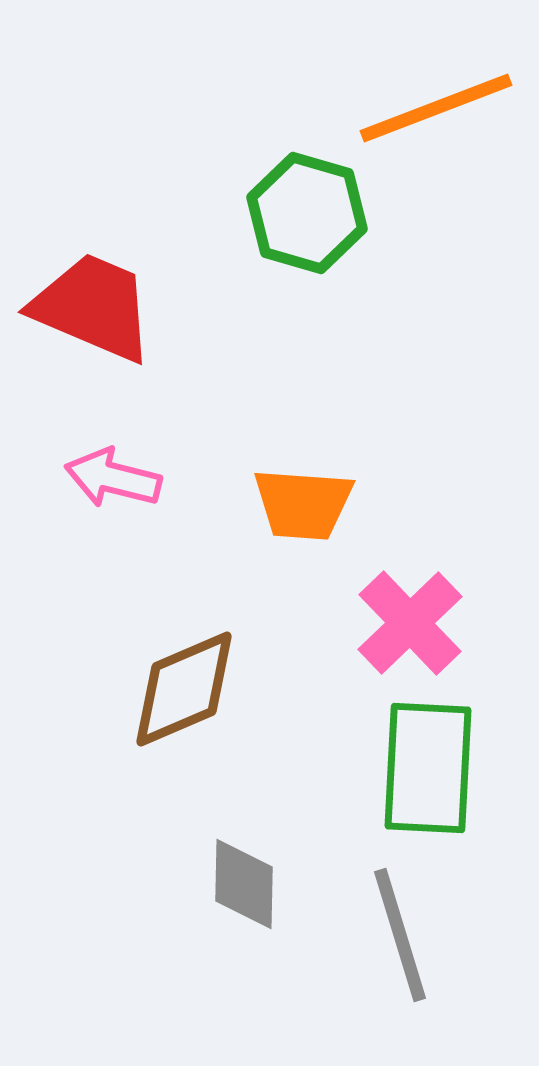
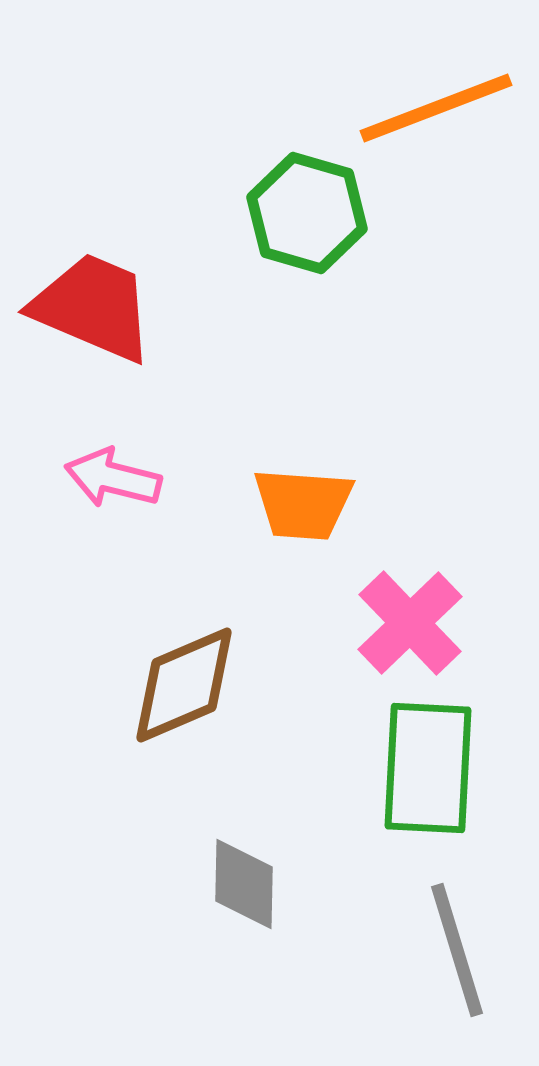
brown diamond: moved 4 px up
gray line: moved 57 px right, 15 px down
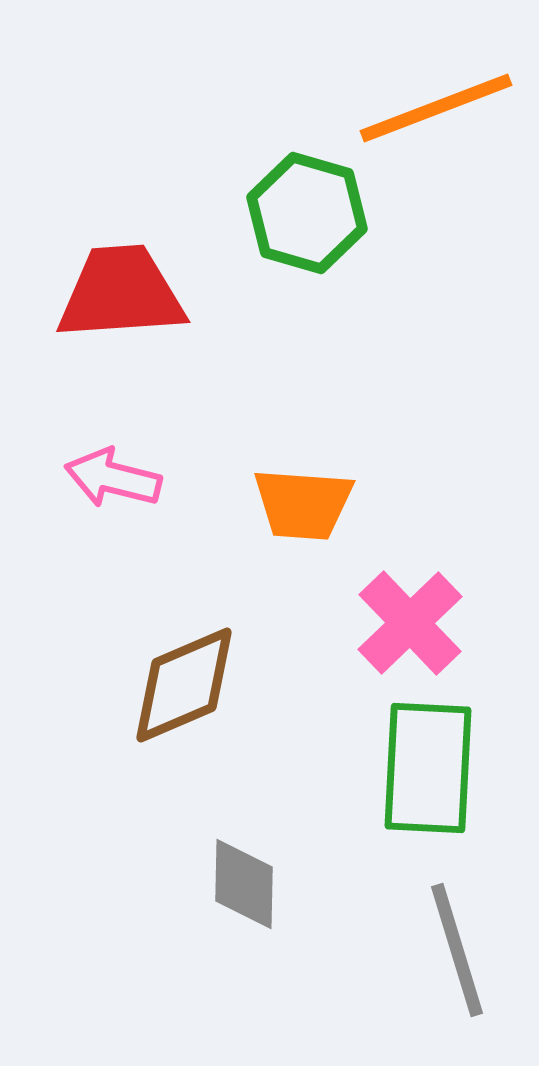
red trapezoid: moved 28 px right, 14 px up; rotated 27 degrees counterclockwise
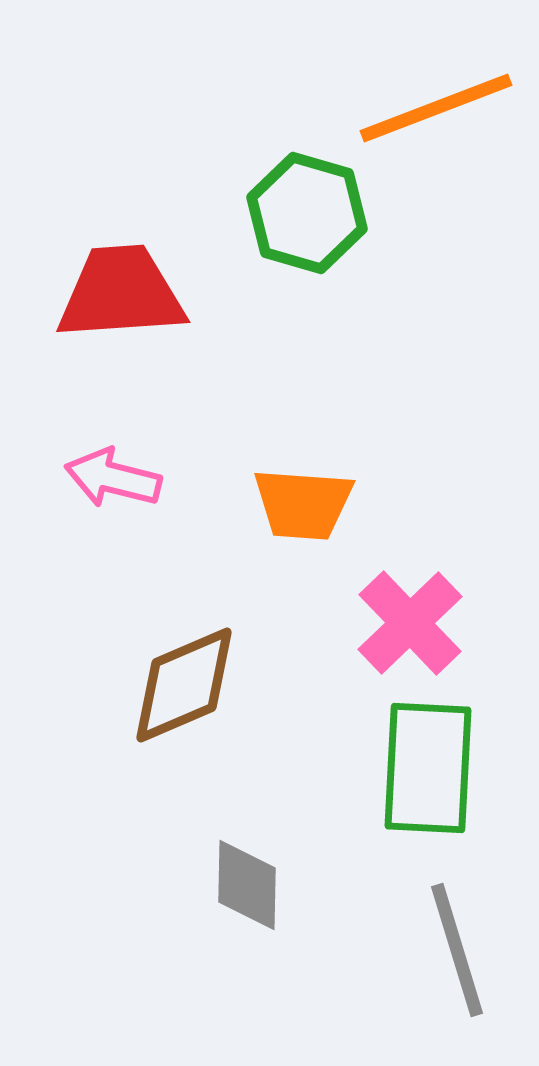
gray diamond: moved 3 px right, 1 px down
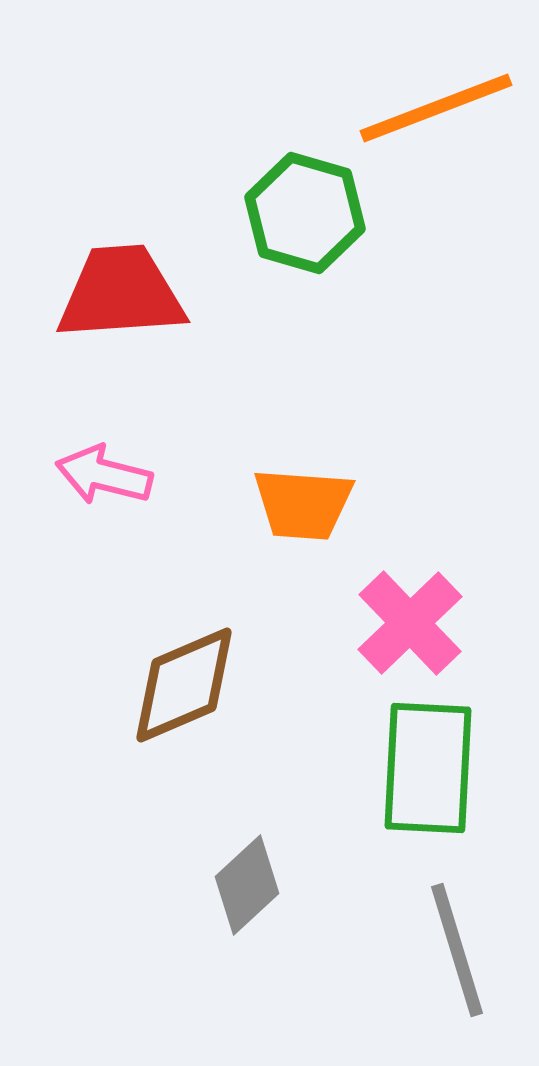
green hexagon: moved 2 px left
pink arrow: moved 9 px left, 3 px up
gray diamond: rotated 46 degrees clockwise
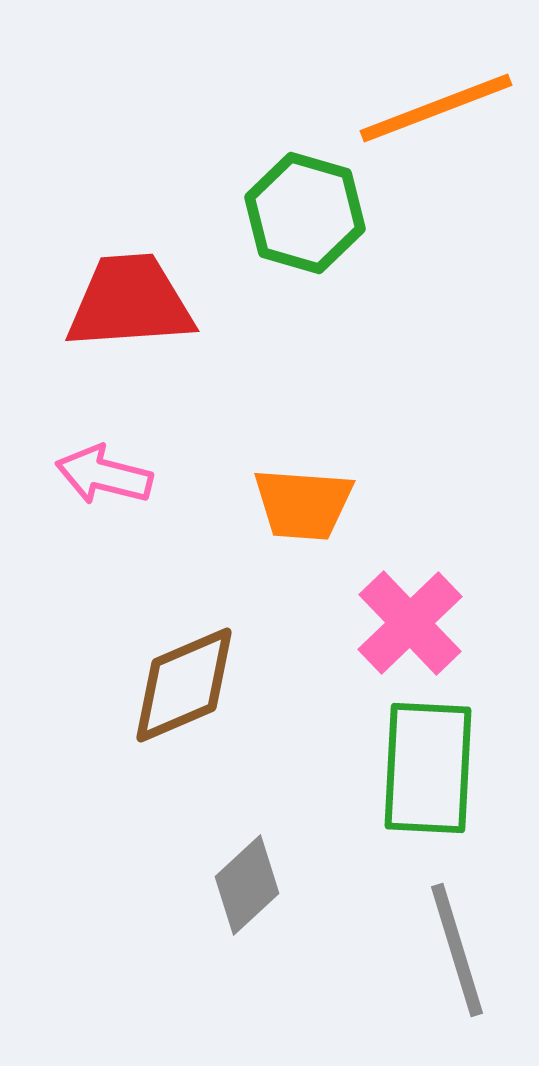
red trapezoid: moved 9 px right, 9 px down
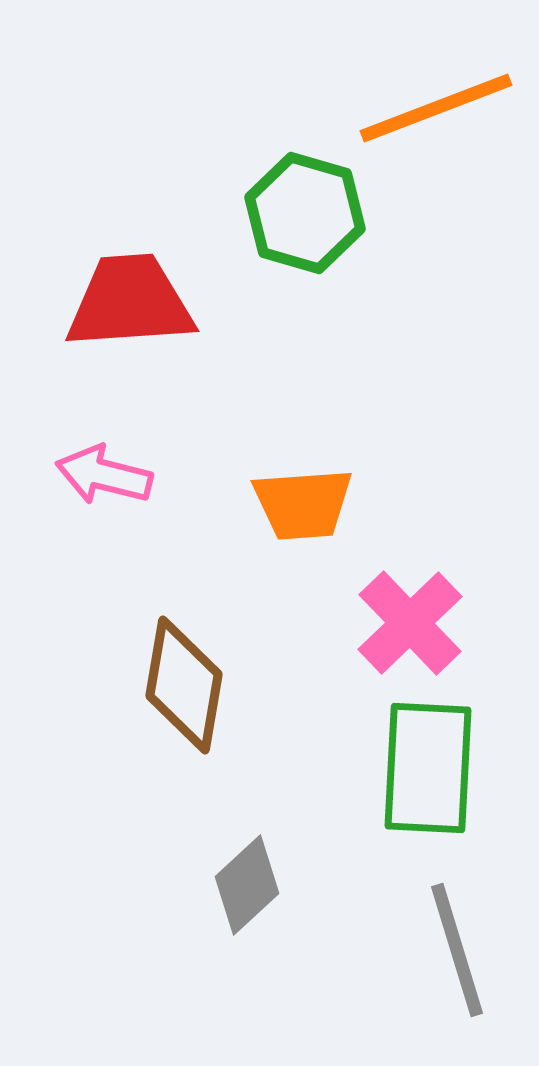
orange trapezoid: rotated 8 degrees counterclockwise
brown diamond: rotated 57 degrees counterclockwise
